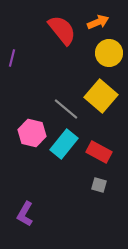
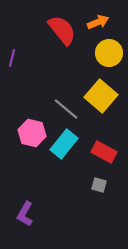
red rectangle: moved 5 px right
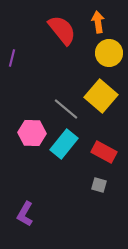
orange arrow: rotated 75 degrees counterclockwise
pink hexagon: rotated 12 degrees counterclockwise
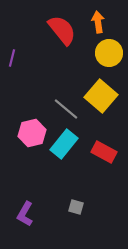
pink hexagon: rotated 16 degrees counterclockwise
gray square: moved 23 px left, 22 px down
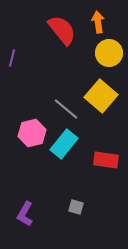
red rectangle: moved 2 px right, 8 px down; rotated 20 degrees counterclockwise
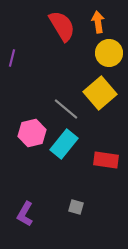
red semicircle: moved 4 px up; rotated 8 degrees clockwise
yellow square: moved 1 px left, 3 px up; rotated 8 degrees clockwise
